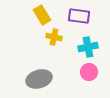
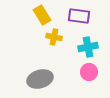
gray ellipse: moved 1 px right
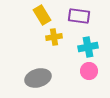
yellow cross: rotated 21 degrees counterclockwise
pink circle: moved 1 px up
gray ellipse: moved 2 px left, 1 px up
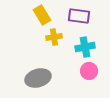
cyan cross: moved 3 px left
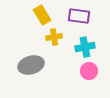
gray ellipse: moved 7 px left, 13 px up
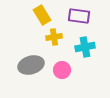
pink circle: moved 27 px left, 1 px up
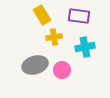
gray ellipse: moved 4 px right
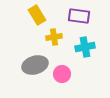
yellow rectangle: moved 5 px left
pink circle: moved 4 px down
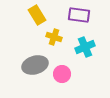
purple rectangle: moved 1 px up
yellow cross: rotated 28 degrees clockwise
cyan cross: rotated 12 degrees counterclockwise
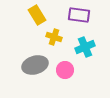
pink circle: moved 3 px right, 4 px up
